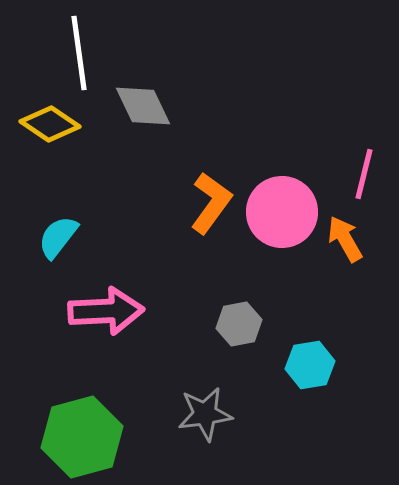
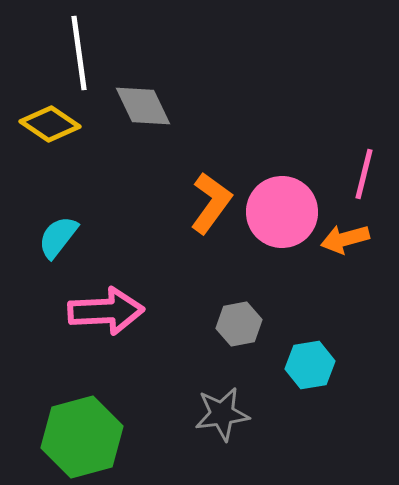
orange arrow: rotated 75 degrees counterclockwise
gray star: moved 17 px right
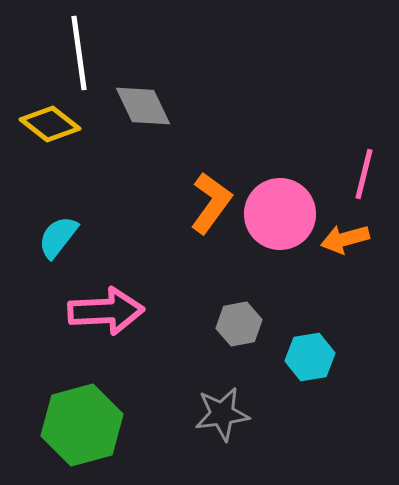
yellow diamond: rotated 4 degrees clockwise
pink circle: moved 2 px left, 2 px down
cyan hexagon: moved 8 px up
green hexagon: moved 12 px up
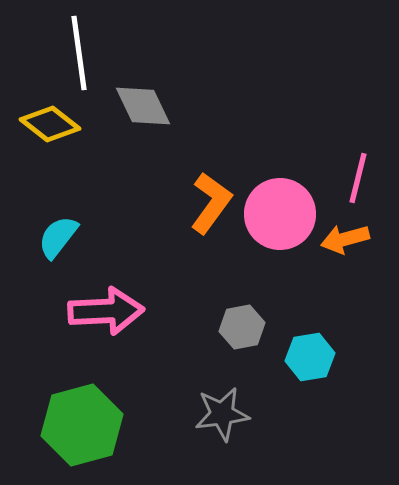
pink line: moved 6 px left, 4 px down
gray hexagon: moved 3 px right, 3 px down
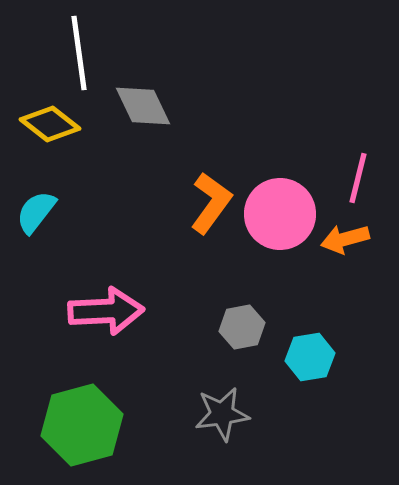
cyan semicircle: moved 22 px left, 25 px up
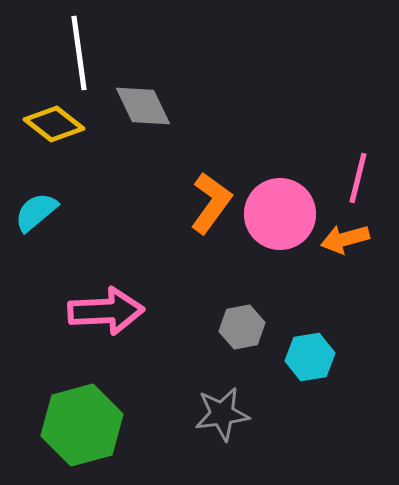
yellow diamond: moved 4 px right
cyan semicircle: rotated 12 degrees clockwise
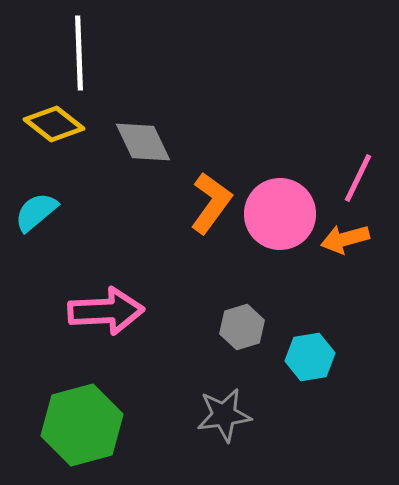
white line: rotated 6 degrees clockwise
gray diamond: moved 36 px down
pink line: rotated 12 degrees clockwise
gray hexagon: rotated 6 degrees counterclockwise
gray star: moved 2 px right, 1 px down
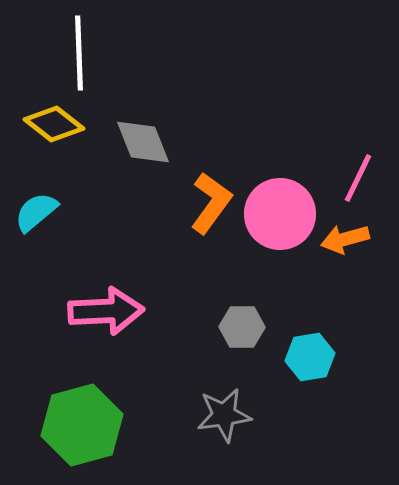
gray diamond: rotated 4 degrees clockwise
gray hexagon: rotated 18 degrees clockwise
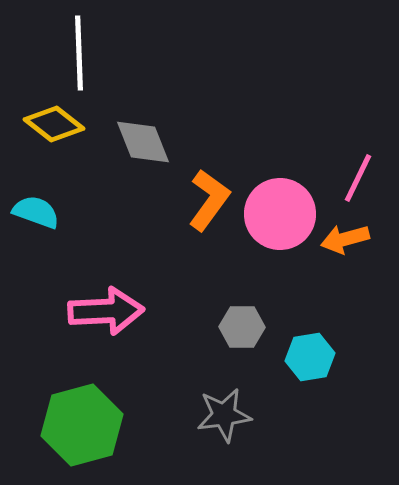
orange L-shape: moved 2 px left, 3 px up
cyan semicircle: rotated 60 degrees clockwise
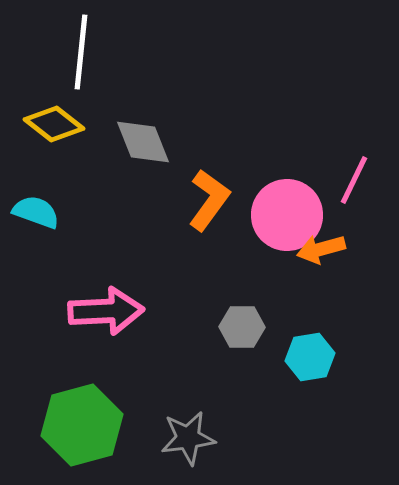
white line: moved 2 px right, 1 px up; rotated 8 degrees clockwise
pink line: moved 4 px left, 2 px down
pink circle: moved 7 px right, 1 px down
orange arrow: moved 24 px left, 10 px down
gray star: moved 36 px left, 23 px down
